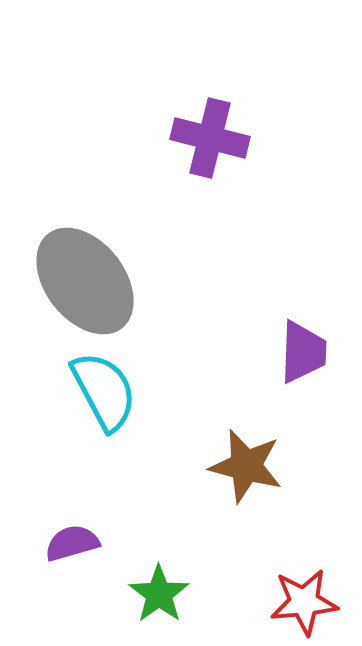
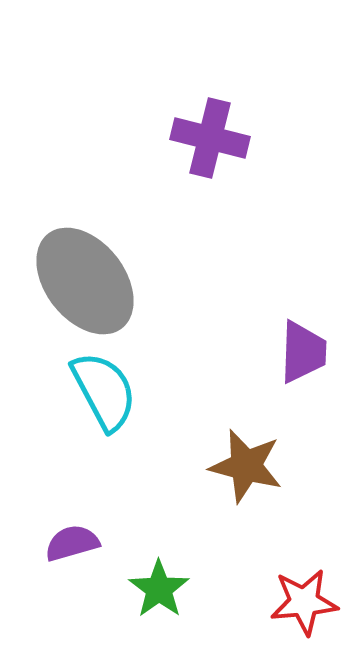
green star: moved 5 px up
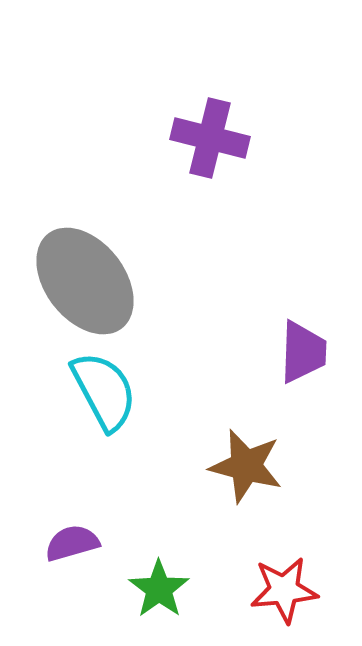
red star: moved 20 px left, 12 px up
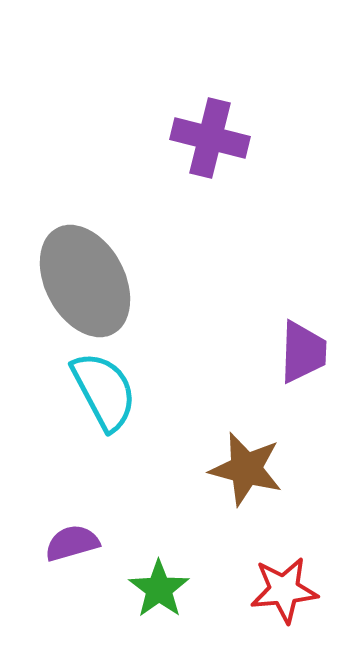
gray ellipse: rotated 10 degrees clockwise
brown star: moved 3 px down
